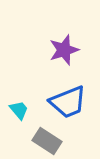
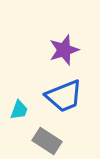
blue trapezoid: moved 4 px left, 6 px up
cyan trapezoid: rotated 60 degrees clockwise
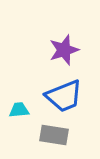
cyan trapezoid: rotated 115 degrees counterclockwise
gray rectangle: moved 7 px right, 6 px up; rotated 24 degrees counterclockwise
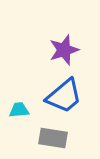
blue trapezoid: rotated 18 degrees counterclockwise
gray rectangle: moved 1 px left, 3 px down
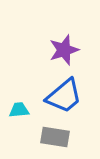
gray rectangle: moved 2 px right, 1 px up
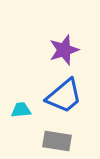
cyan trapezoid: moved 2 px right
gray rectangle: moved 2 px right, 4 px down
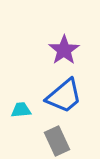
purple star: rotated 16 degrees counterclockwise
gray rectangle: rotated 56 degrees clockwise
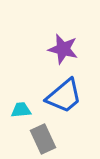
purple star: moved 1 px left, 1 px up; rotated 24 degrees counterclockwise
gray rectangle: moved 14 px left, 2 px up
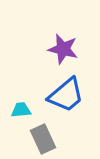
blue trapezoid: moved 2 px right, 1 px up
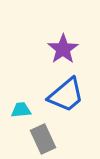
purple star: rotated 24 degrees clockwise
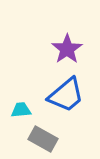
purple star: moved 4 px right
gray rectangle: rotated 36 degrees counterclockwise
